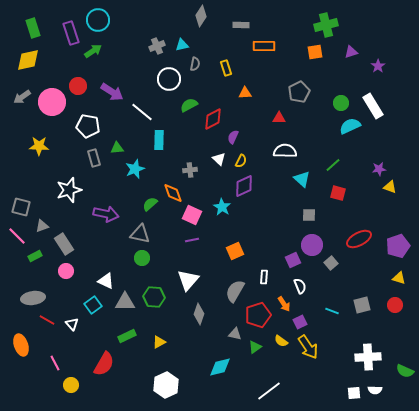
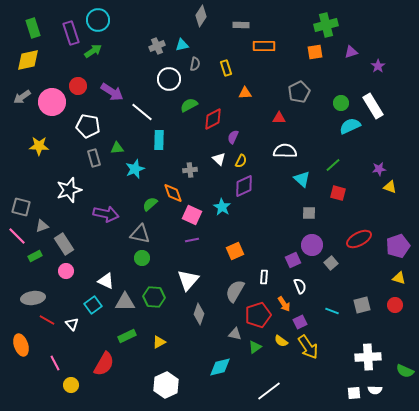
gray square at (309, 215): moved 2 px up
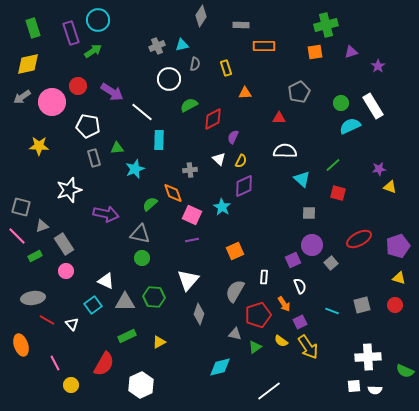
yellow diamond at (28, 60): moved 4 px down
white hexagon at (166, 385): moved 25 px left
white square at (354, 393): moved 7 px up
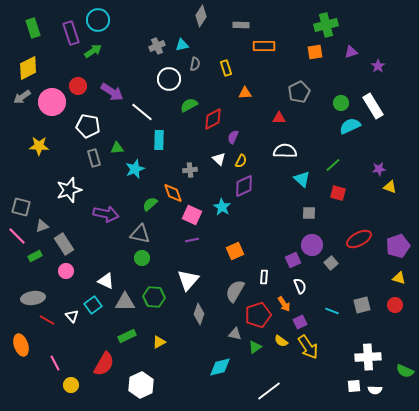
yellow diamond at (28, 64): moved 4 px down; rotated 15 degrees counterclockwise
white triangle at (72, 324): moved 8 px up
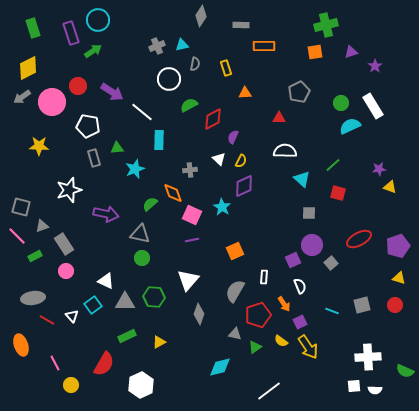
purple star at (378, 66): moved 3 px left
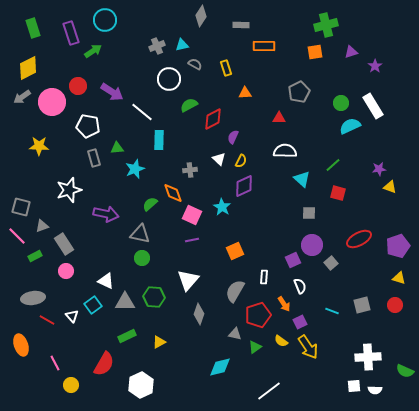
cyan circle at (98, 20): moved 7 px right
gray semicircle at (195, 64): rotated 72 degrees counterclockwise
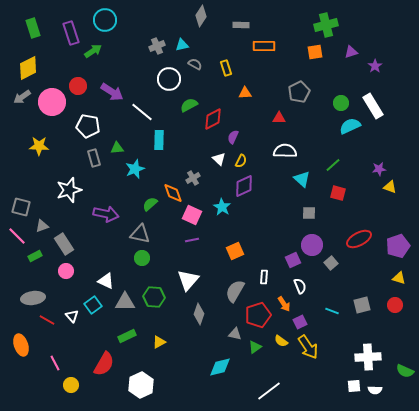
gray cross at (190, 170): moved 3 px right, 8 px down; rotated 24 degrees counterclockwise
